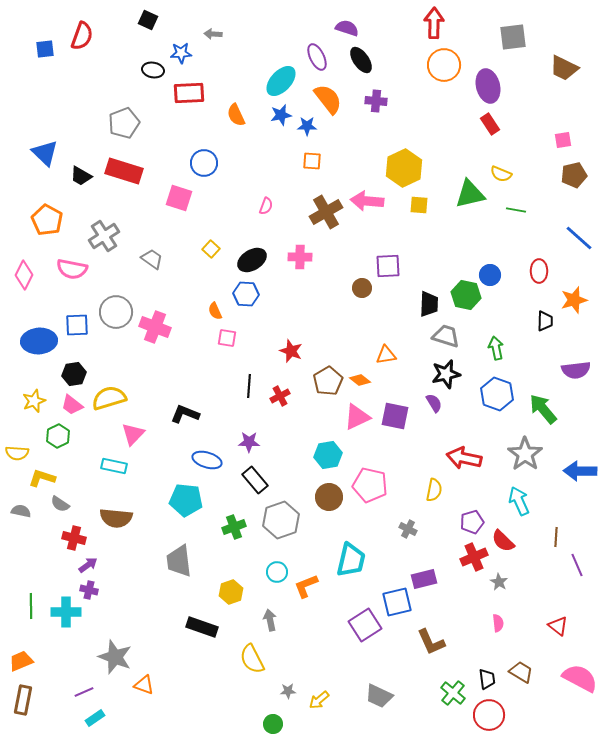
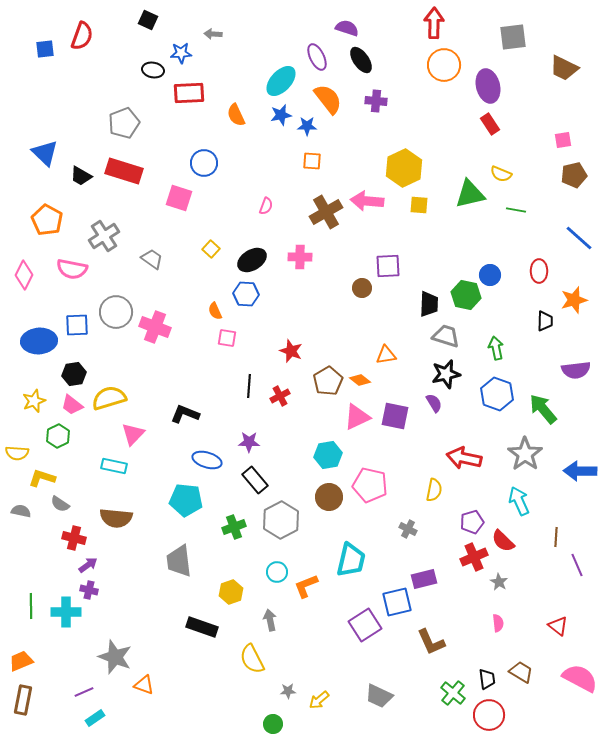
gray hexagon at (281, 520): rotated 9 degrees counterclockwise
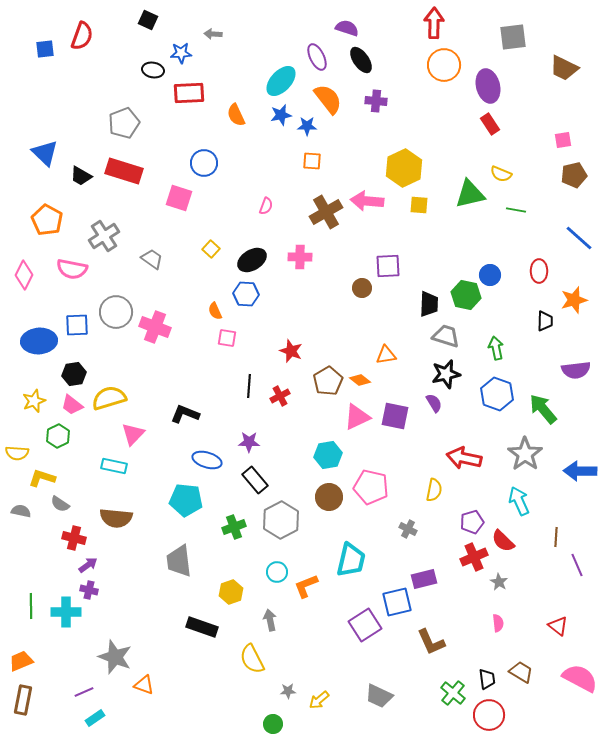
pink pentagon at (370, 485): moved 1 px right, 2 px down
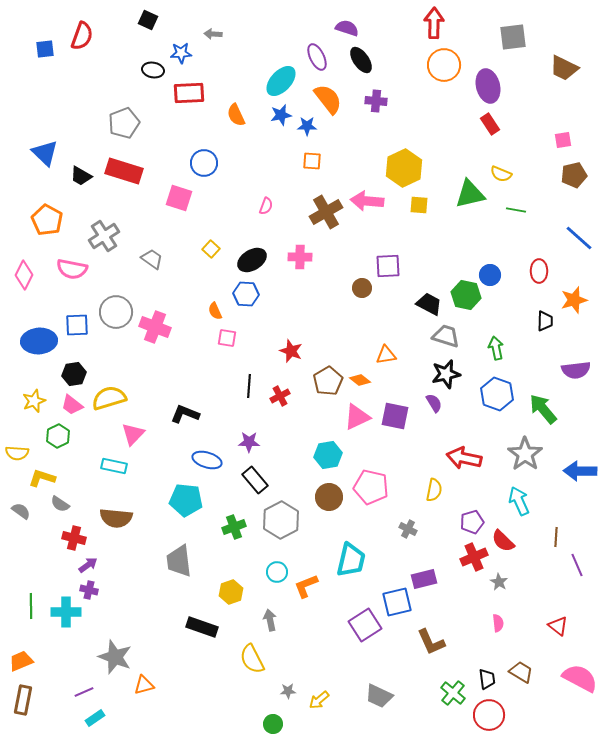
black trapezoid at (429, 304): rotated 64 degrees counterclockwise
gray semicircle at (21, 511): rotated 24 degrees clockwise
orange triangle at (144, 685): rotated 35 degrees counterclockwise
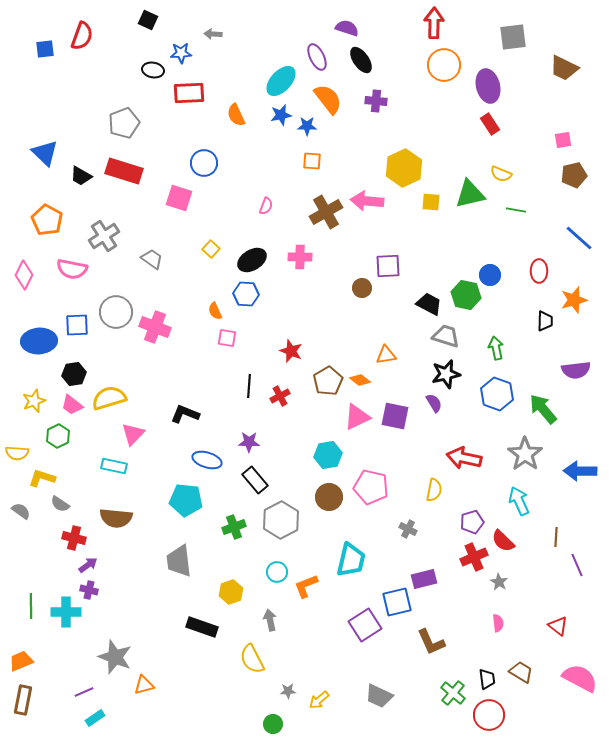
yellow square at (419, 205): moved 12 px right, 3 px up
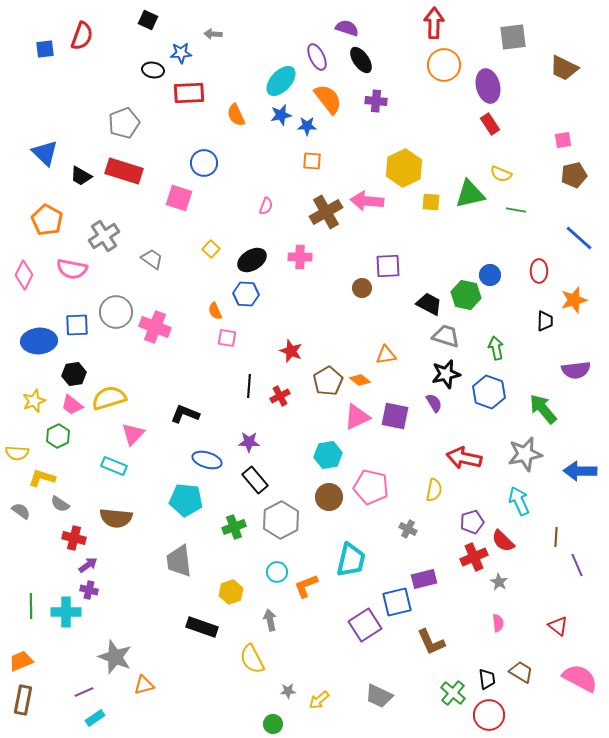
blue hexagon at (497, 394): moved 8 px left, 2 px up
gray star at (525, 454): rotated 24 degrees clockwise
cyan rectangle at (114, 466): rotated 10 degrees clockwise
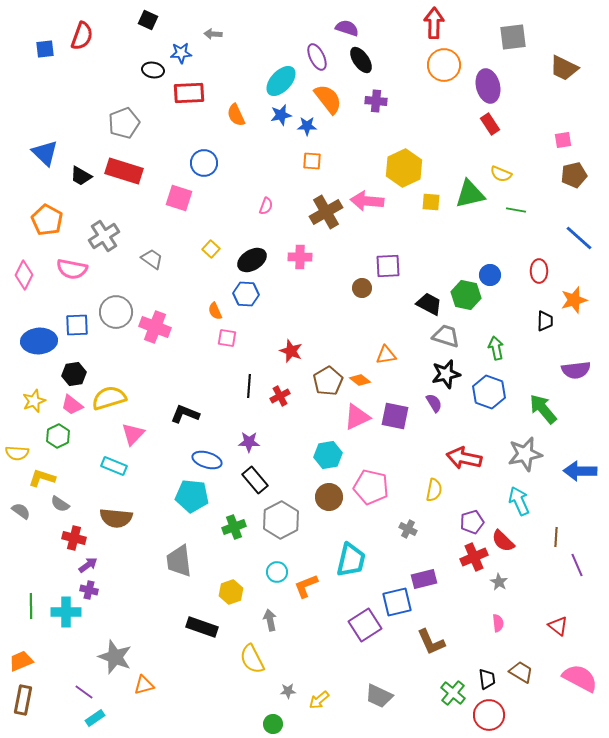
cyan pentagon at (186, 500): moved 6 px right, 4 px up
purple line at (84, 692): rotated 60 degrees clockwise
